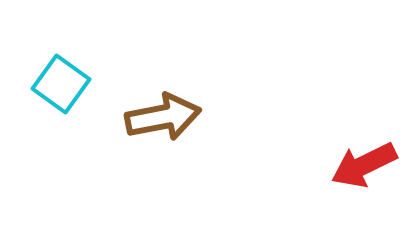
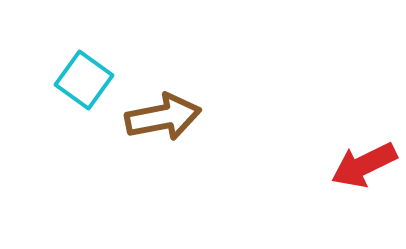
cyan square: moved 23 px right, 4 px up
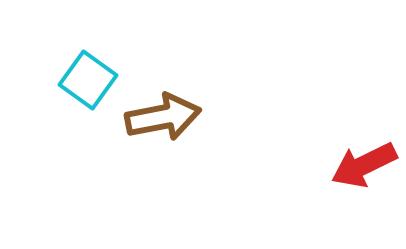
cyan square: moved 4 px right
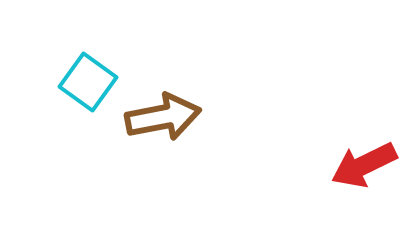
cyan square: moved 2 px down
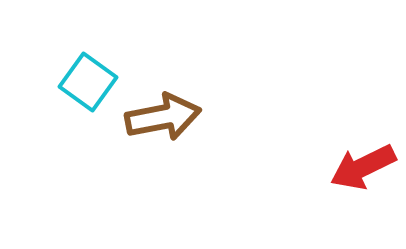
red arrow: moved 1 px left, 2 px down
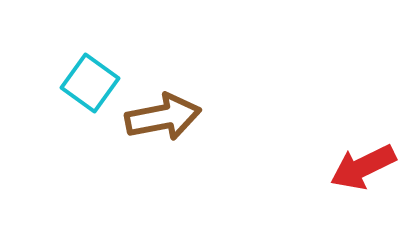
cyan square: moved 2 px right, 1 px down
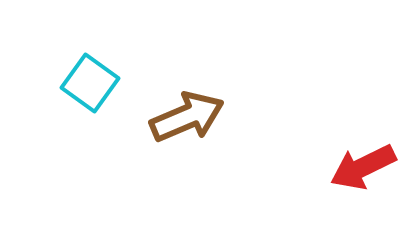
brown arrow: moved 24 px right; rotated 12 degrees counterclockwise
